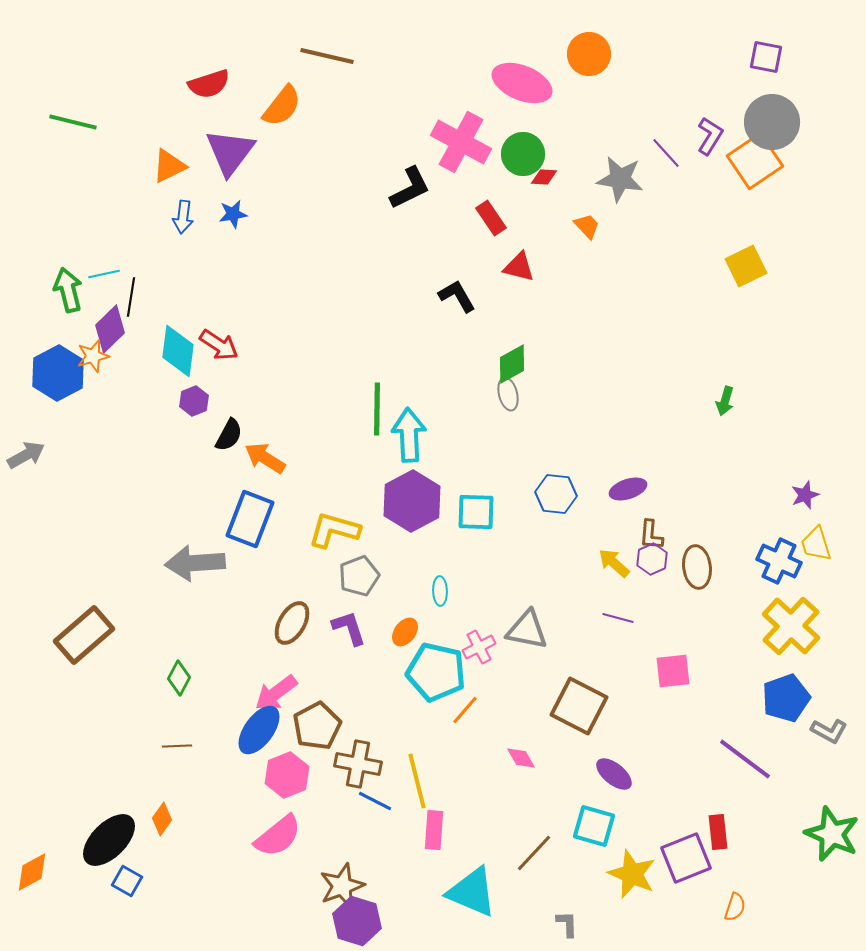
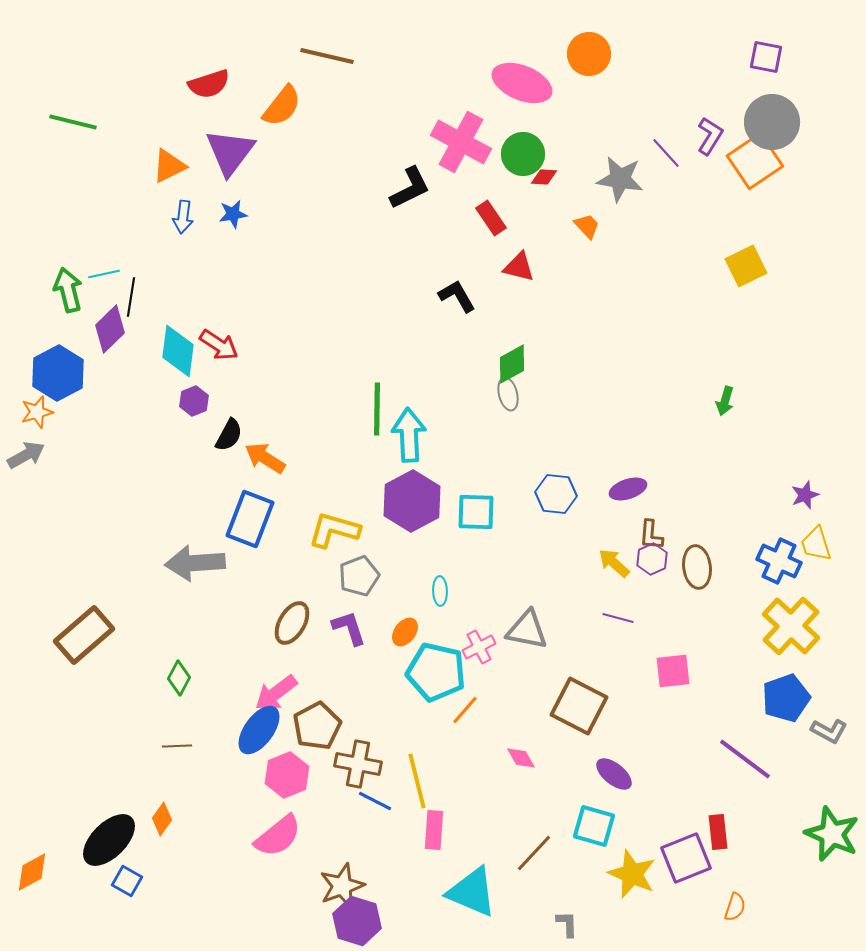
orange star at (93, 356): moved 56 px left, 56 px down
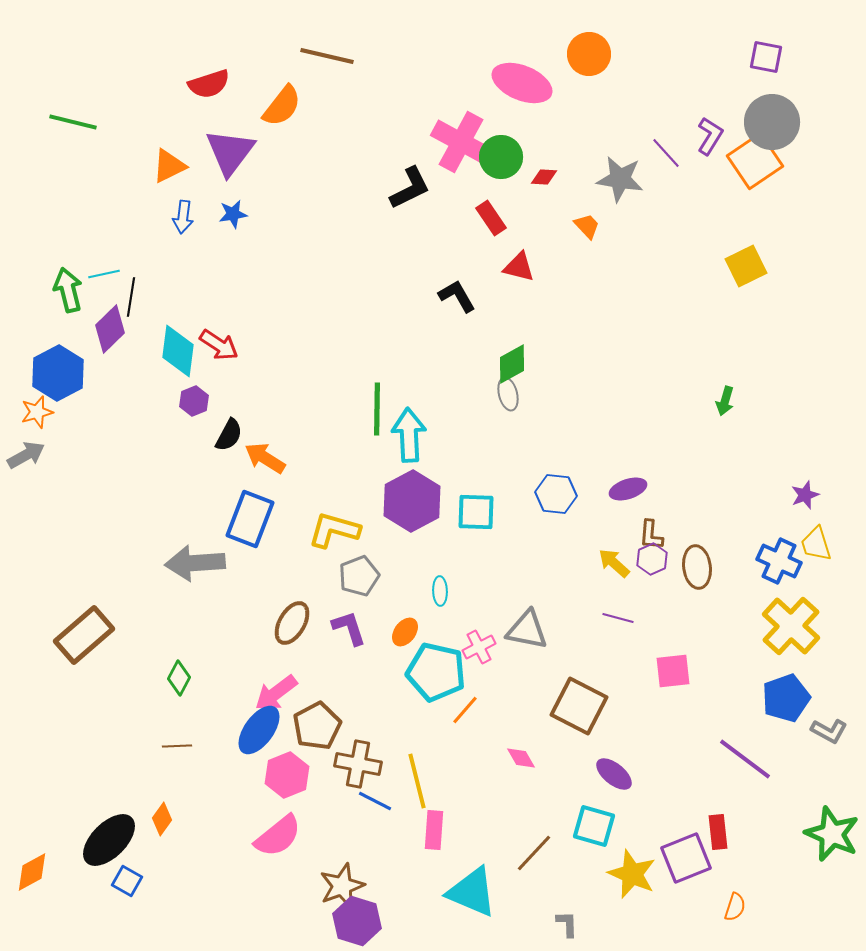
green circle at (523, 154): moved 22 px left, 3 px down
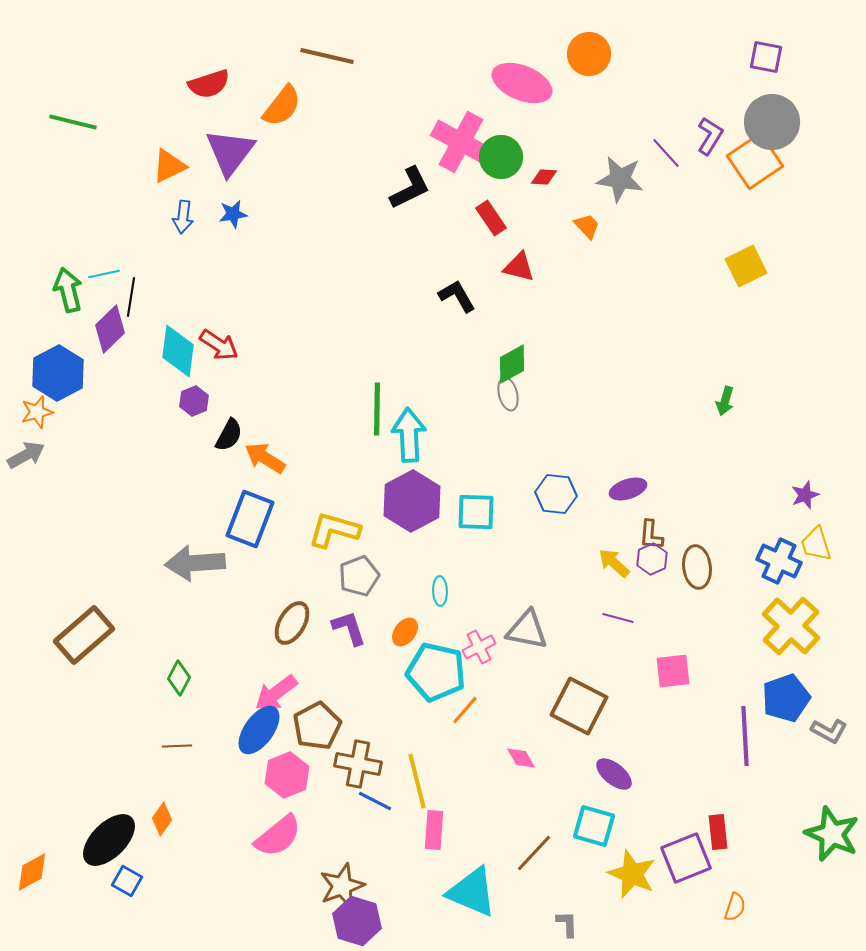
purple line at (745, 759): moved 23 px up; rotated 50 degrees clockwise
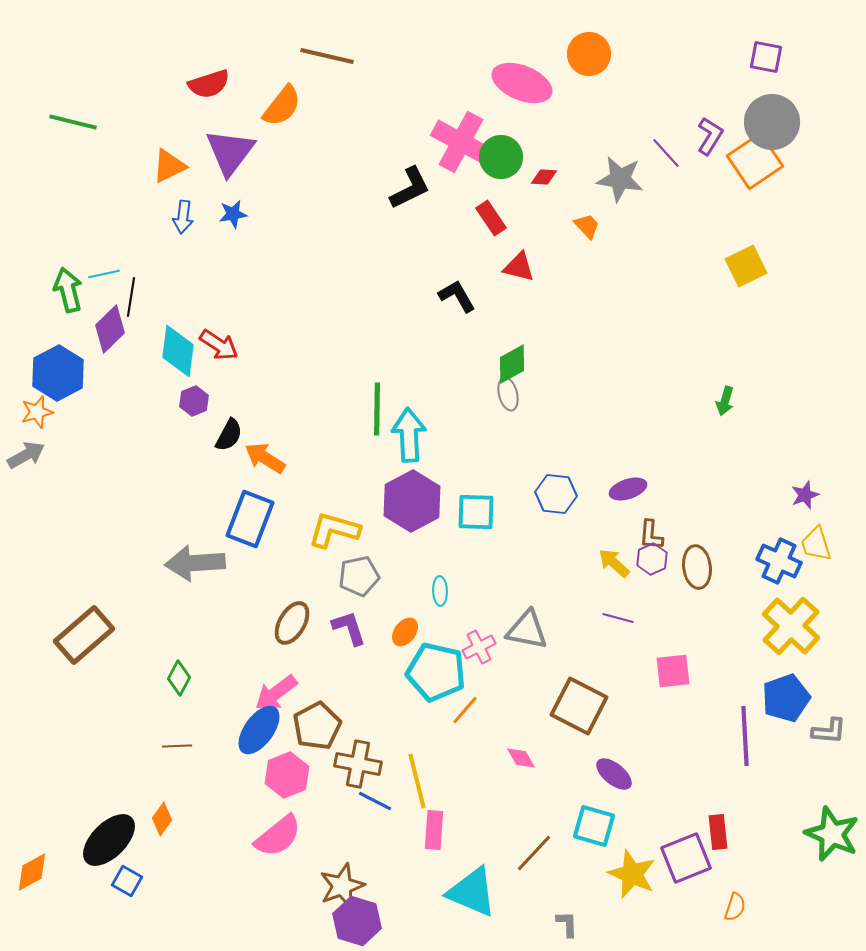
gray pentagon at (359, 576): rotated 9 degrees clockwise
gray L-shape at (829, 731): rotated 24 degrees counterclockwise
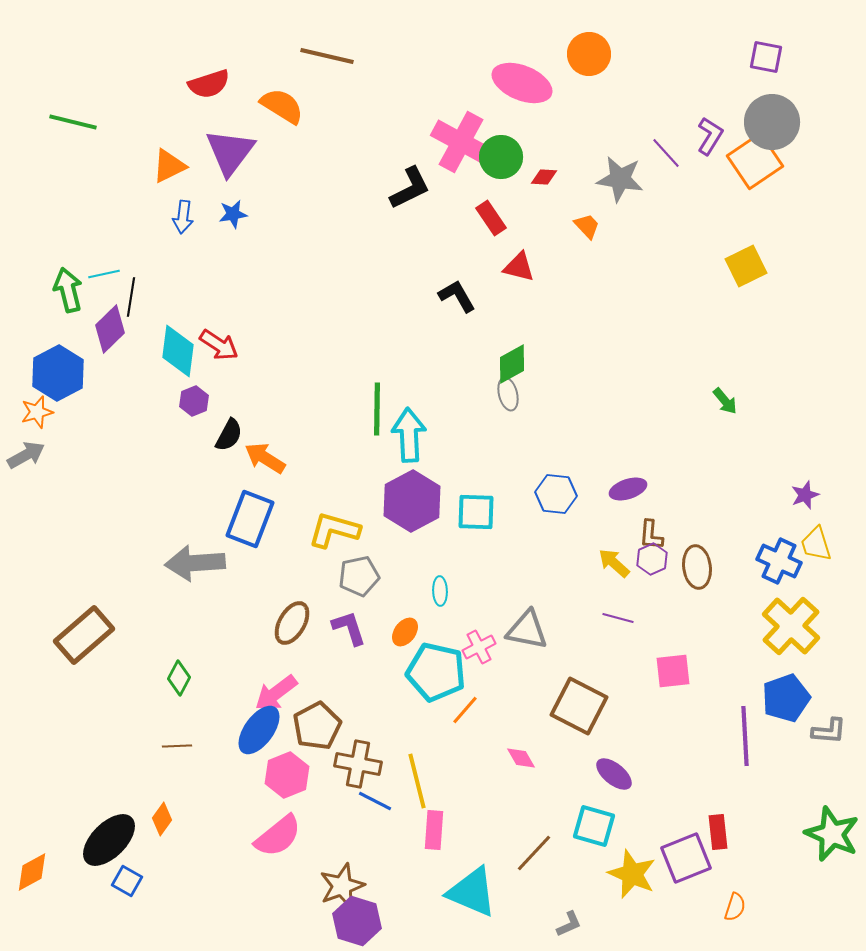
orange semicircle at (282, 106): rotated 96 degrees counterclockwise
green arrow at (725, 401): rotated 56 degrees counterclockwise
gray L-shape at (567, 924): moved 2 px right; rotated 68 degrees clockwise
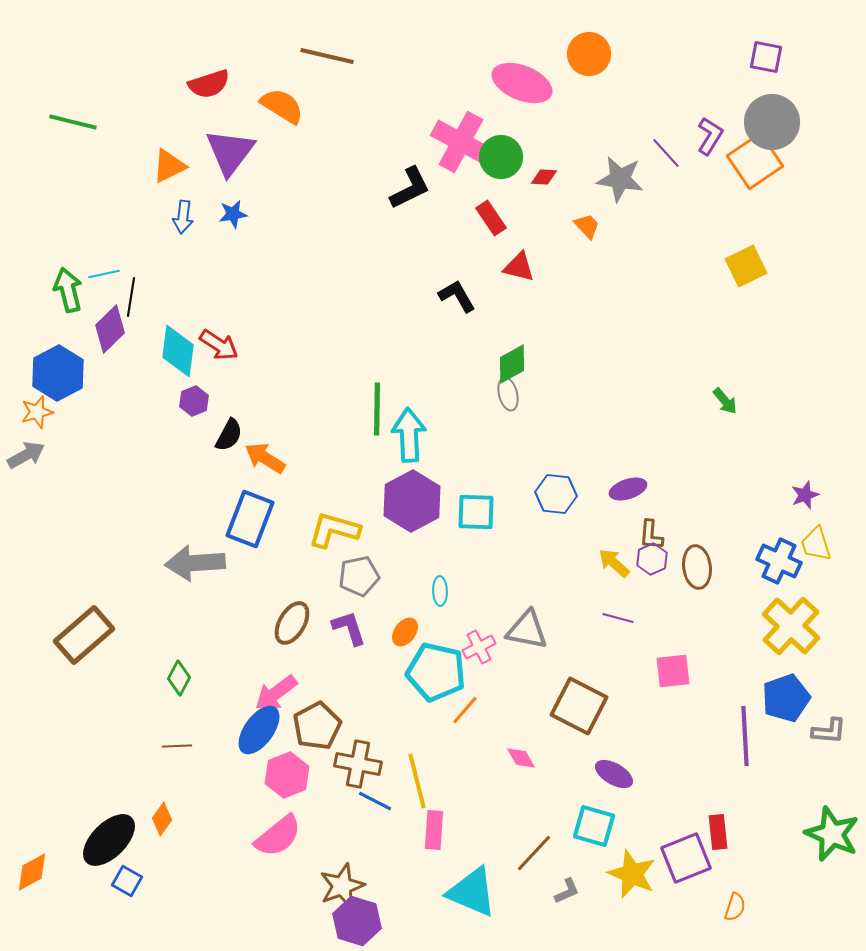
purple ellipse at (614, 774): rotated 9 degrees counterclockwise
gray L-shape at (569, 924): moved 2 px left, 33 px up
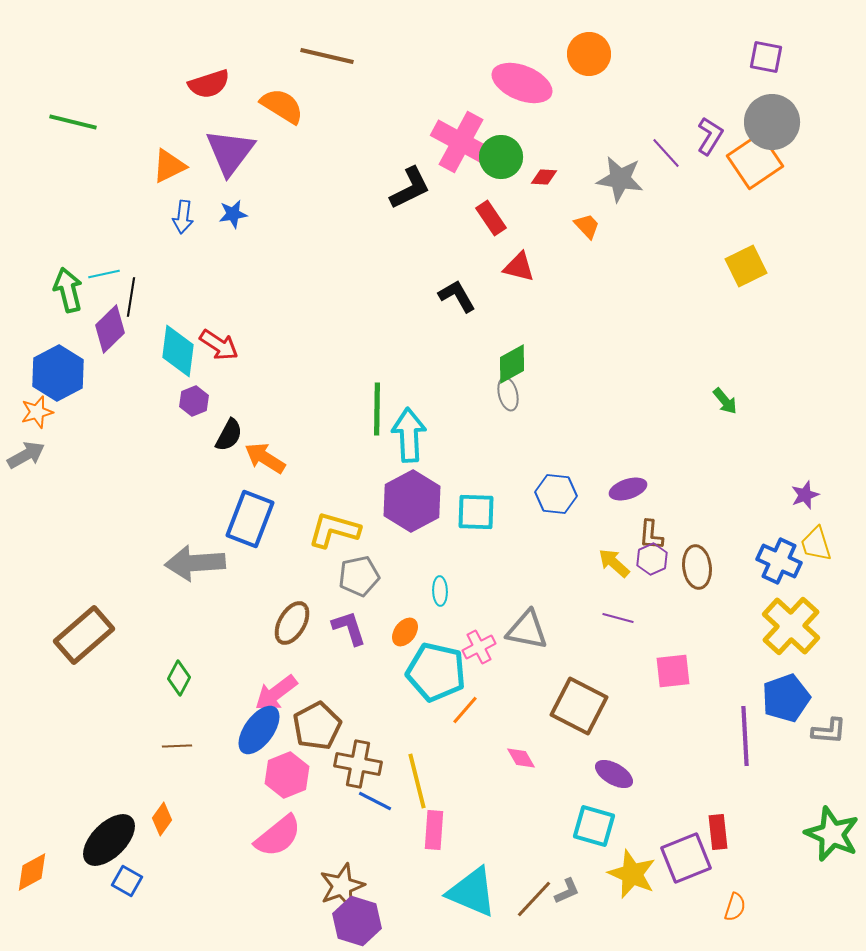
brown line at (534, 853): moved 46 px down
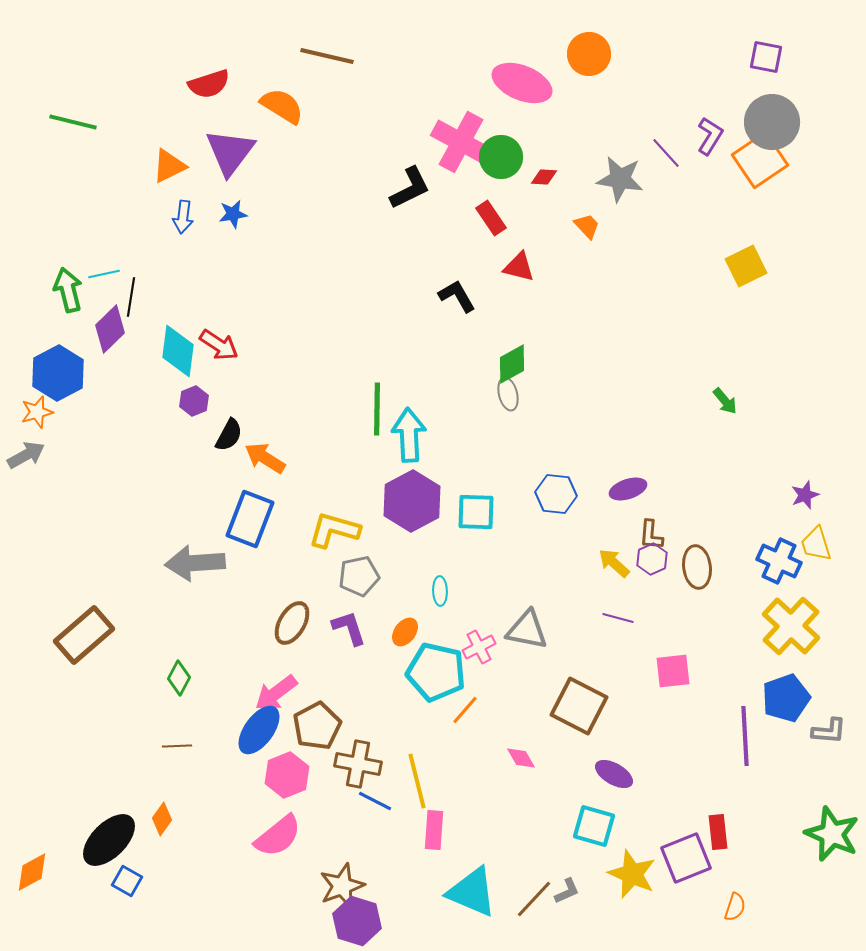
orange square at (755, 161): moved 5 px right, 1 px up
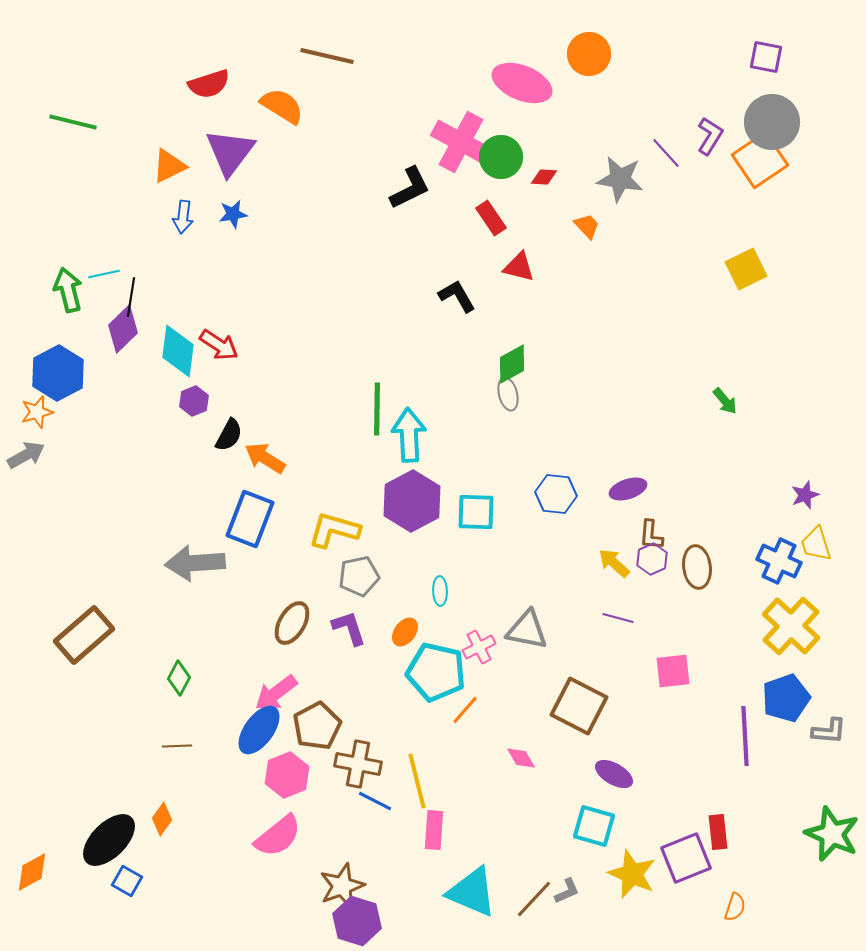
yellow square at (746, 266): moved 3 px down
purple diamond at (110, 329): moved 13 px right
